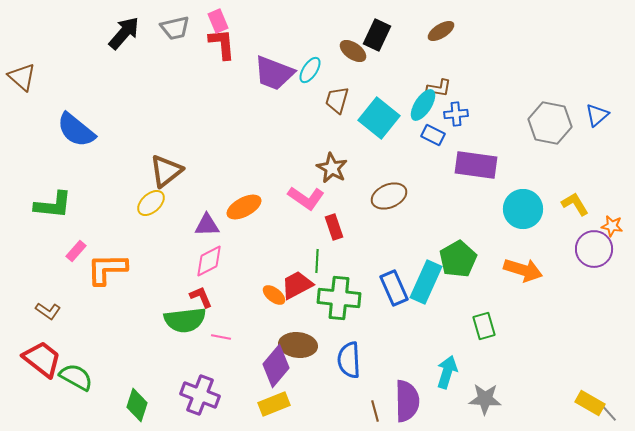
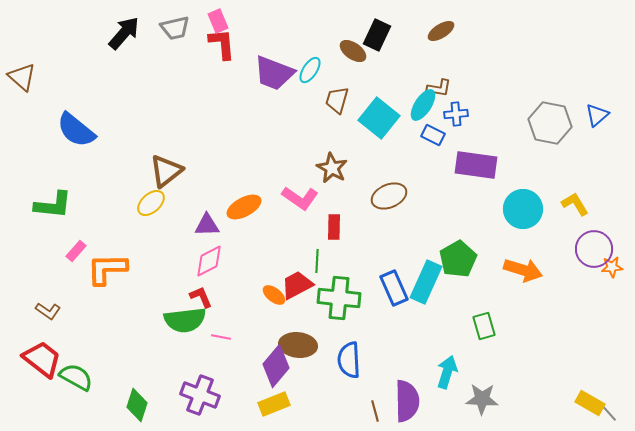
pink L-shape at (306, 198): moved 6 px left
orange star at (612, 226): moved 41 px down; rotated 15 degrees counterclockwise
red rectangle at (334, 227): rotated 20 degrees clockwise
gray star at (485, 399): moved 3 px left
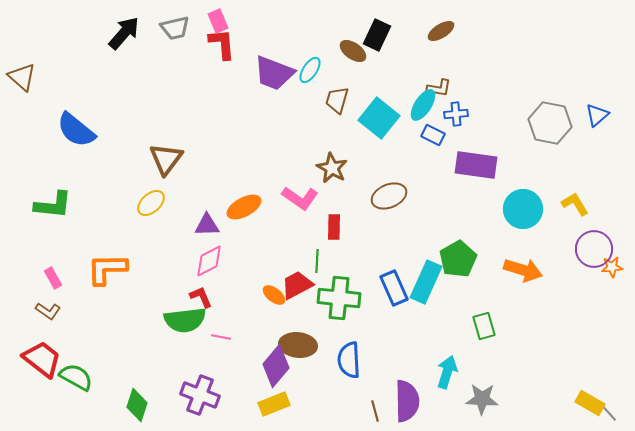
brown triangle at (166, 171): moved 12 px up; rotated 15 degrees counterclockwise
pink rectangle at (76, 251): moved 23 px left, 27 px down; rotated 70 degrees counterclockwise
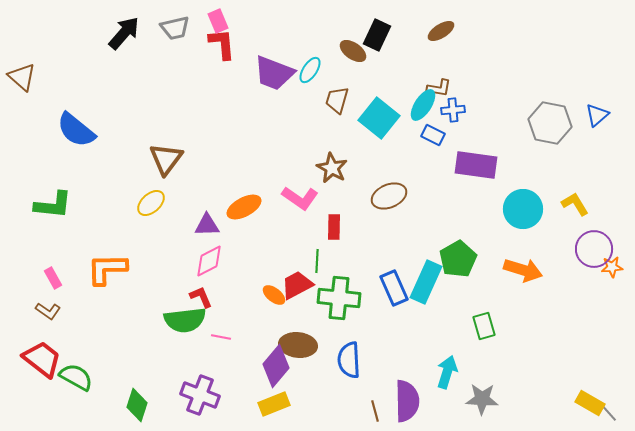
blue cross at (456, 114): moved 3 px left, 4 px up
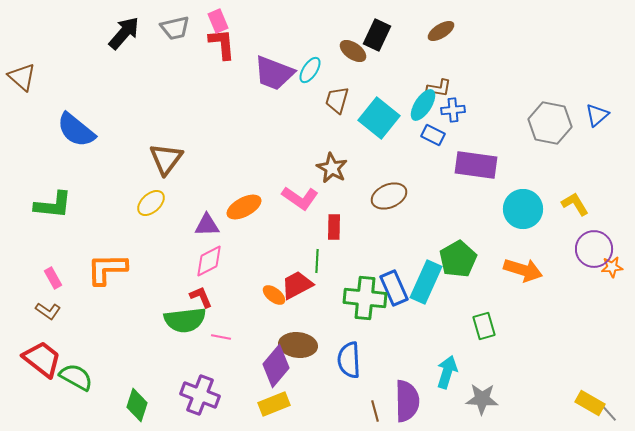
green cross at (339, 298): moved 26 px right
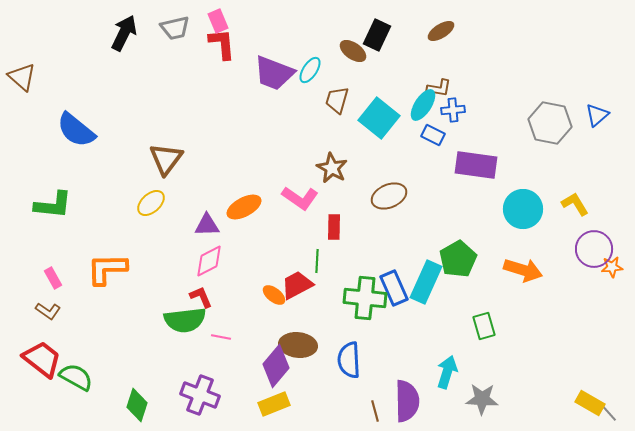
black arrow at (124, 33): rotated 15 degrees counterclockwise
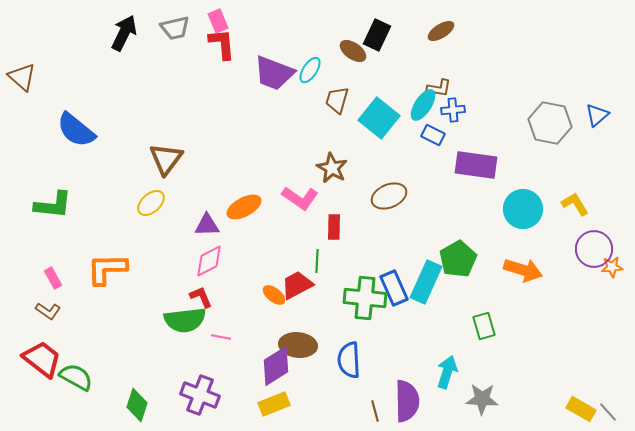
purple diamond at (276, 366): rotated 18 degrees clockwise
yellow rectangle at (590, 403): moved 9 px left, 6 px down
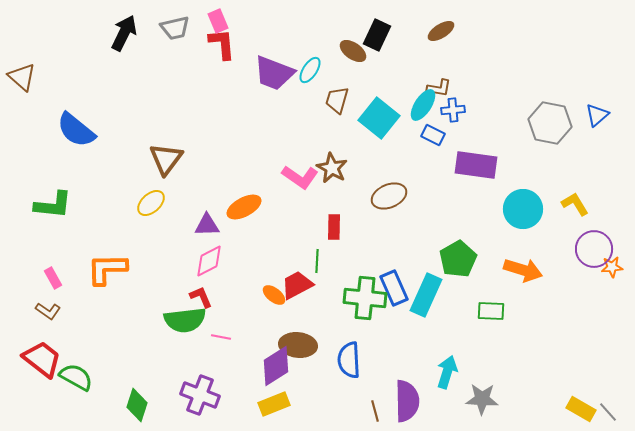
pink L-shape at (300, 198): moved 21 px up
cyan rectangle at (426, 282): moved 13 px down
green rectangle at (484, 326): moved 7 px right, 15 px up; rotated 72 degrees counterclockwise
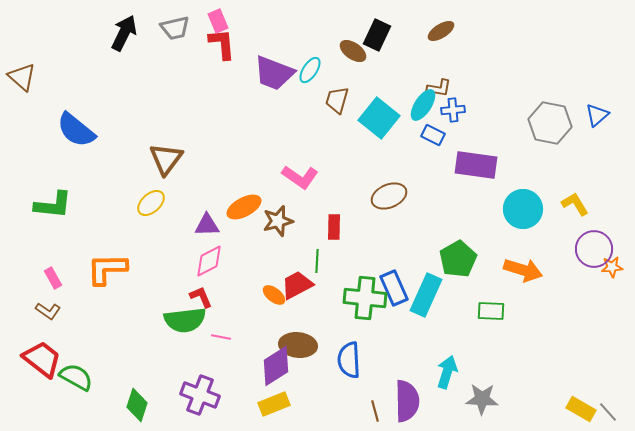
brown star at (332, 168): moved 54 px left, 53 px down; rotated 28 degrees clockwise
